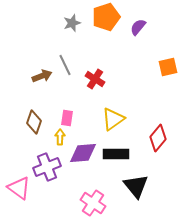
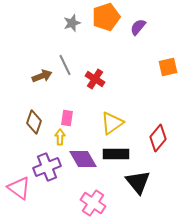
yellow triangle: moved 1 px left, 4 px down
purple diamond: moved 6 px down; rotated 64 degrees clockwise
black triangle: moved 2 px right, 4 px up
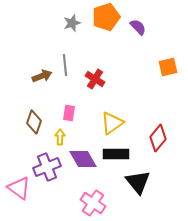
purple semicircle: rotated 96 degrees clockwise
gray line: rotated 20 degrees clockwise
pink rectangle: moved 2 px right, 5 px up
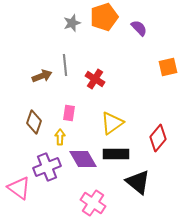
orange pentagon: moved 2 px left
purple semicircle: moved 1 px right, 1 px down
black triangle: rotated 12 degrees counterclockwise
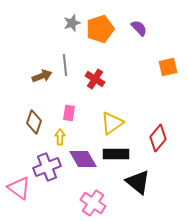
orange pentagon: moved 4 px left, 12 px down
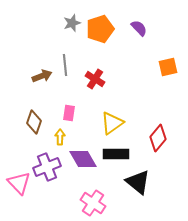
pink triangle: moved 5 px up; rotated 10 degrees clockwise
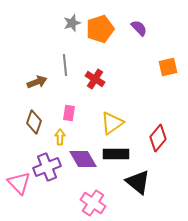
brown arrow: moved 5 px left, 6 px down
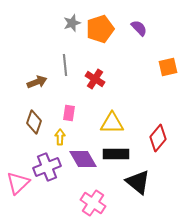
yellow triangle: rotated 35 degrees clockwise
pink triangle: moved 1 px left; rotated 30 degrees clockwise
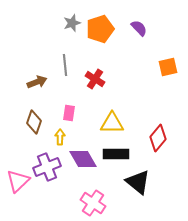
pink triangle: moved 2 px up
